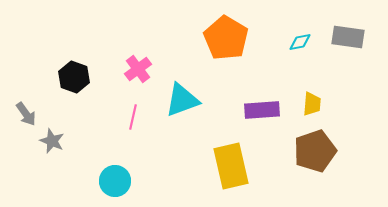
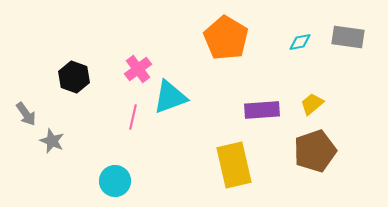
cyan triangle: moved 12 px left, 3 px up
yellow trapezoid: rotated 135 degrees counterclockwise
yellow rectangle: moved 3 px right, 1 px up
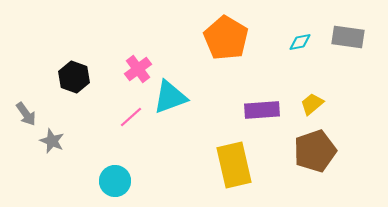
pink line: moved 2 px left; rotated 35 degrees clockwise
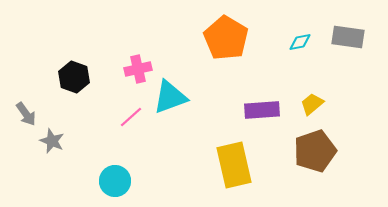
pink cross: rotated 24 degrees clockwise
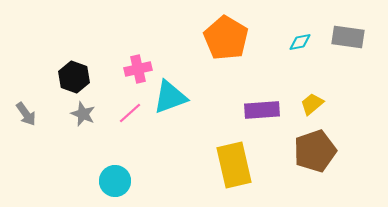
pink line: moved 1 px left, 4 px up
gray star: moved 31 px right, 27 px up
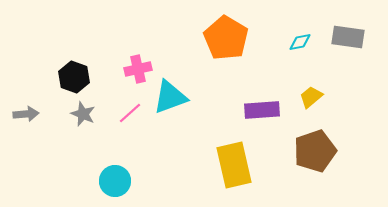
yellow trapezoid: moved 1 px left, 7 px up
gray arrow: rotated 60 degrees counterclockwise
